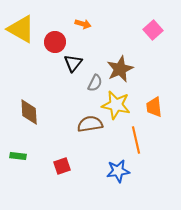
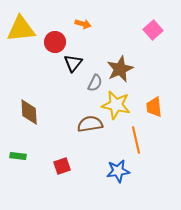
yellow triangle: rotated 36 degrees counterclockwise
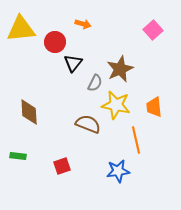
brown semicircle: moved 2 px left; rotated 30 degrees clockwise
